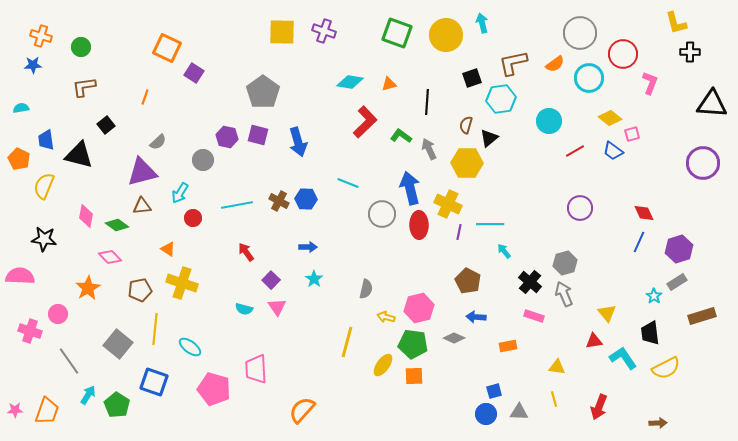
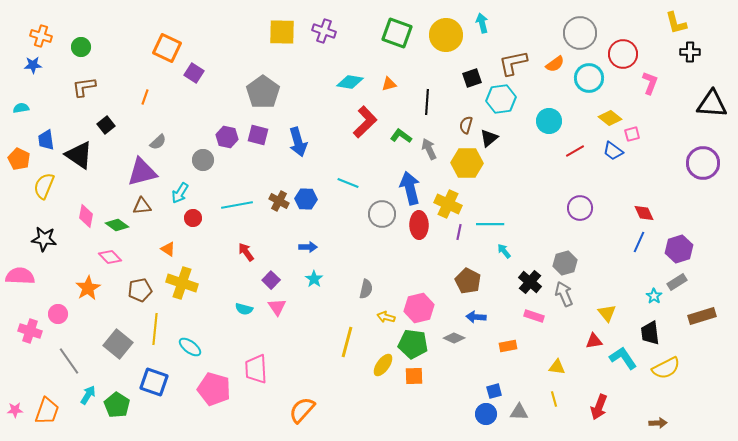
black triangle at (79, 155): rotated 20 degrees clockwise
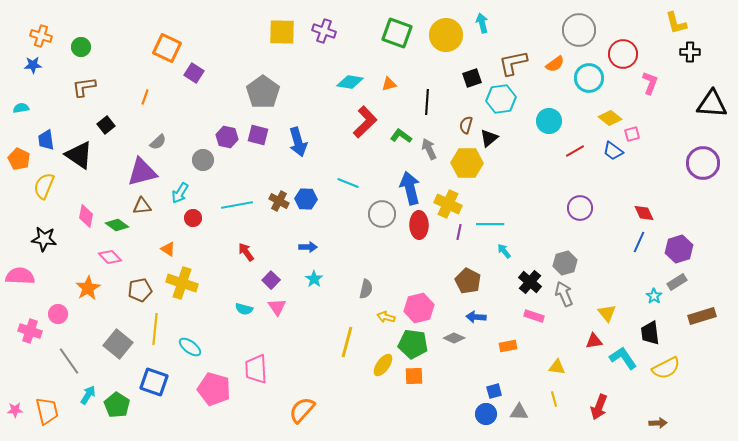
gray circle at (580, 33): moved 1 px left, 3 px up
orange trapezoid at (47, 411): rotated 32 degrees counterclockwise
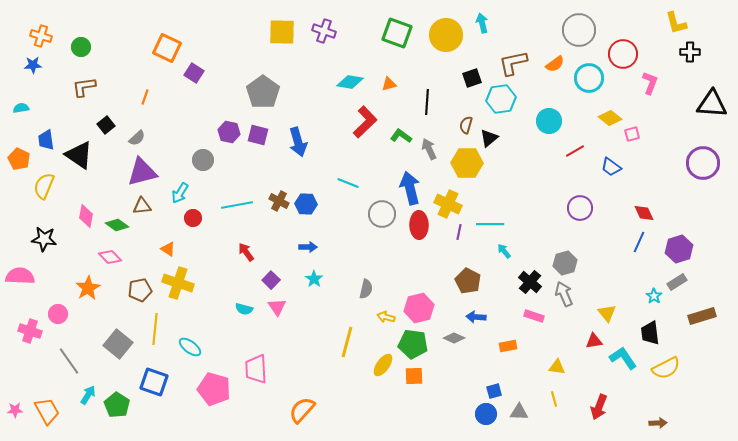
purple hexagon at (227, 137): moved 2 px right, 5 px up
gray semicircle at (158, 142): moved 21 px left, 4 px up
blue trapezoid at (613, 151): moved 2 px left, 16 px down
blue hexagon at (306, 199): moved 5 px down
yellow cross at (182, 283): moved 4 px left
orange trapezoid at (47, 411): rotated 16 degrees counterclockwise
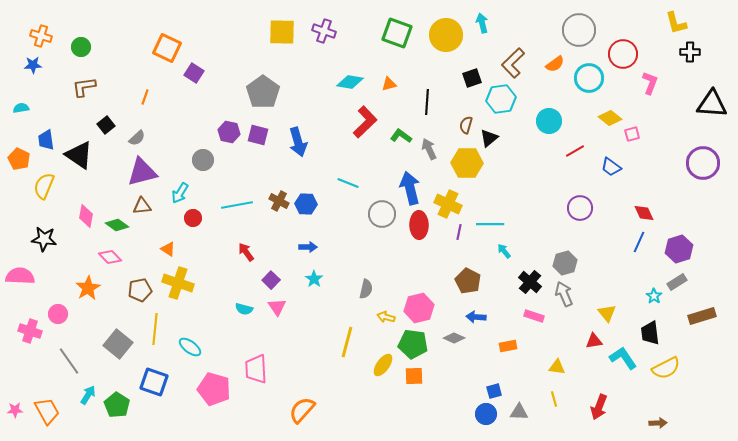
brown L-shape at (513, 63): rotated 32 degrees counterclockwise
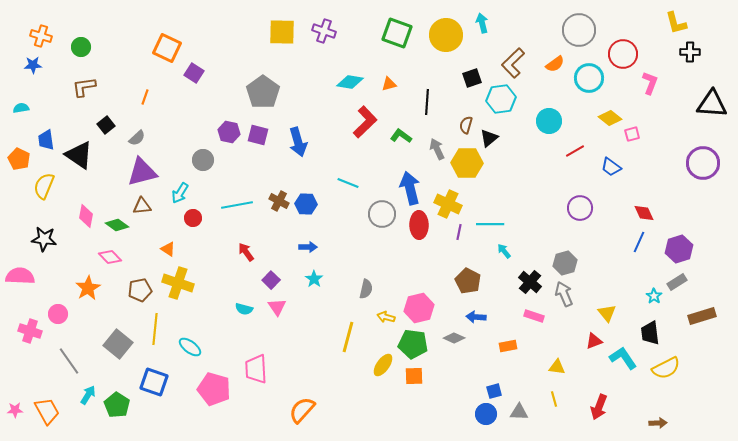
gray arrow at (429, 149): moved 8 px right
red triangle at (594, 341): rotated 12 degrees counterclockwise
yellow line at (347, 342): moved 1 px right, 5 px up
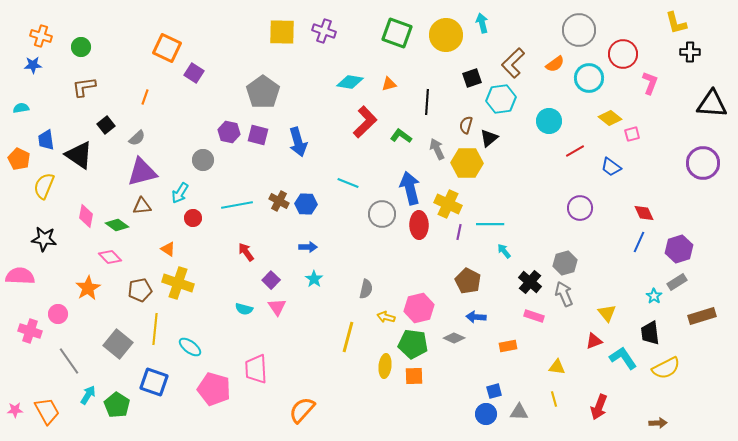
yellow ellipse at (383, 365): moved 2 px right, 1 px down; rotated 30 degrees counterclockwise
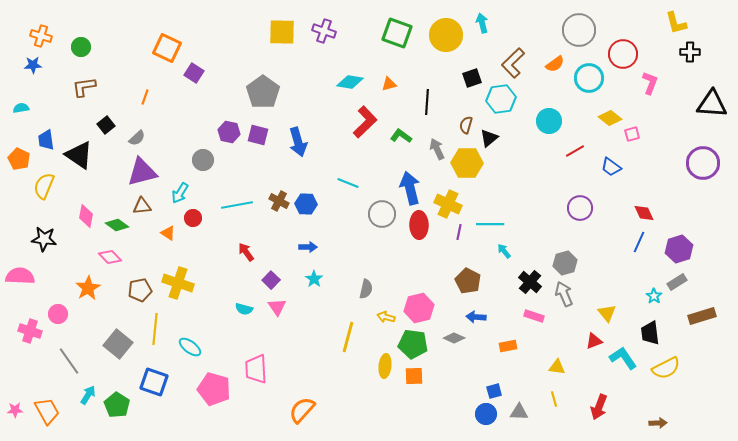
orange triangle at (168, 249): moved 16 px up
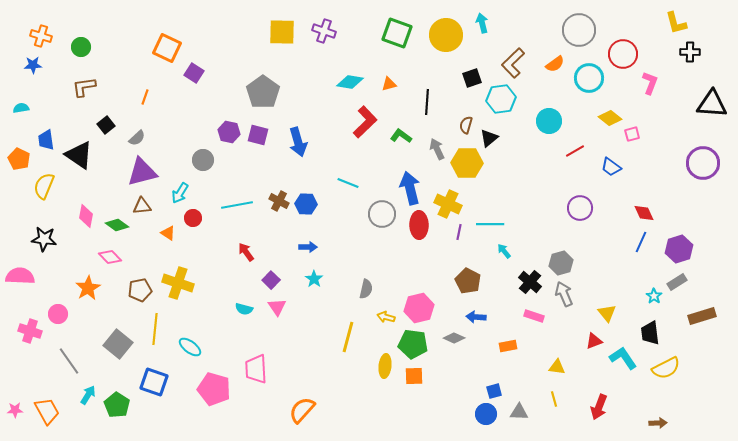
blue line at (639, 242): moved 2 px right
gray hexagon at (565, 263): moved 4 px left
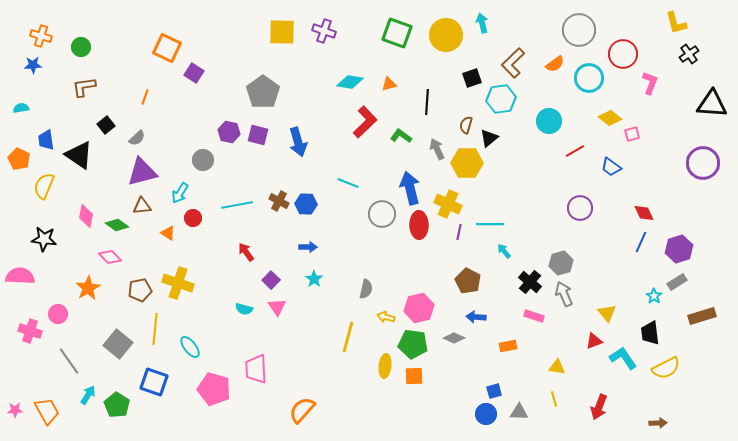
black cross at (690, 52): moved 1 px left, 2 px down; rotated 36 degrees counterclockwise
cyan ellipse at (190, 347): rotated 15 degrees clockwise
